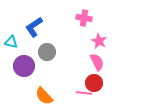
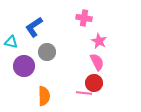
orange semicircle: rotated 138 degrees counterclockwise
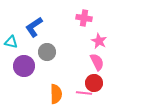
orange semicircle: moved 12 px right, 2 px up
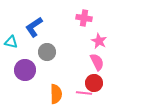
purple circle: moved 1 px right, 4 px down
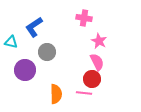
red circle: moved 2 px left, 4 px up
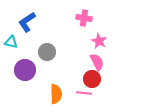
blue L-shape: moved 7 px left, 5 px up
